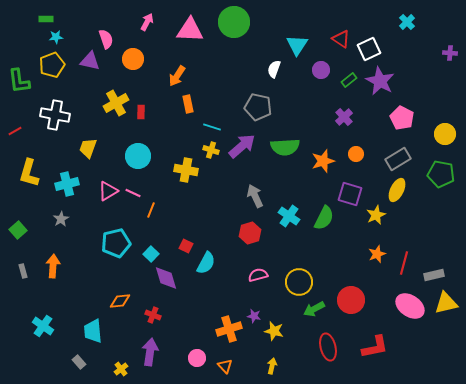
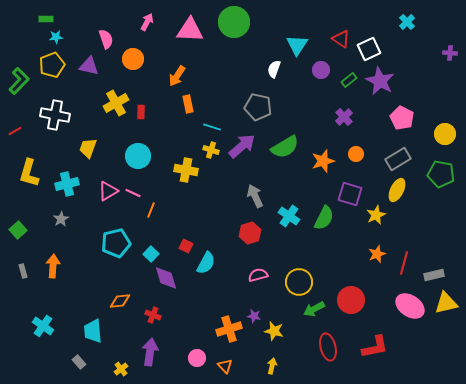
purple triangle at (90, 61): moved 1 px left, 5 px down
green L-shape at (19, 81): rotated 128 degrees counterclockwise
green semicircle at (285, 147): rotated 28 degrees counterclockwise
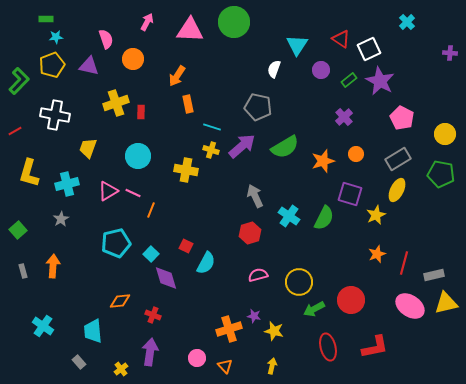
yellow cross at (116, 103): rotated 10 degrees clockwise
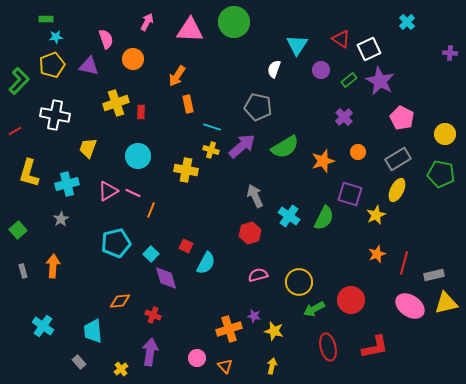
orange circle at (356, 154): moved 2 px right, 2 px up
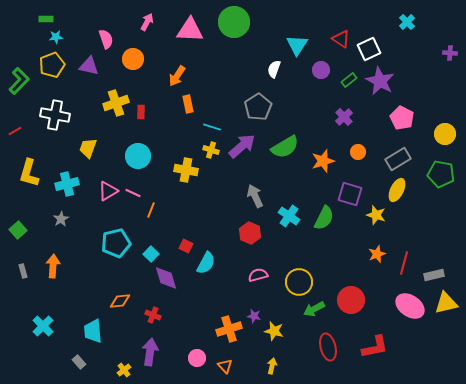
gray pentagon at (258, 107): rotated 28 degrees clockwise
yellow star at (376, 215): rotated 30 degrees counterclockwise
red hexagon at (250, 233): rotated 20 degrees counterclockwise
cyan cross at (43, 326): rotated 10 degrees clockwise
yellow cross at (121, 369): moved 3 px right, 1 px down
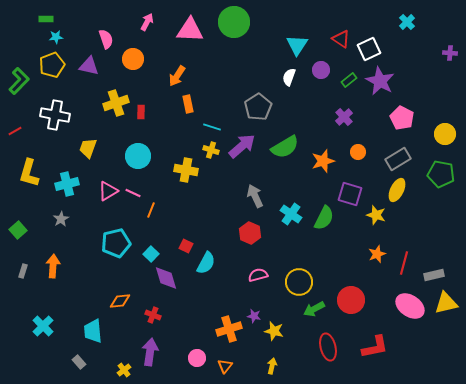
white semicircle at (274, 69): moved 15 px right, 8 px down
cyan cross at (289, 216): moved 2 px right, 2 px up
gray rectangle at (23, 271): rotated 32 degrees clockwise
orange triangle at (225, 366): rotated 21 degrees clockwise
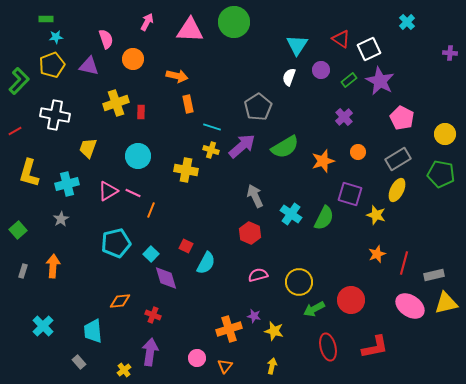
orange arrow at (177, 76): rotated 110 degrees counterclockwise
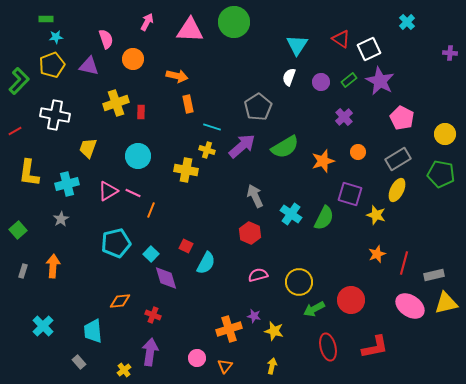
purple circle at (321, 70): moved 12 px down
yellow cross at (211, 150): moved 4 px left
yellow L-shape at (29, 173): rotated 8 degrees counterclockwise
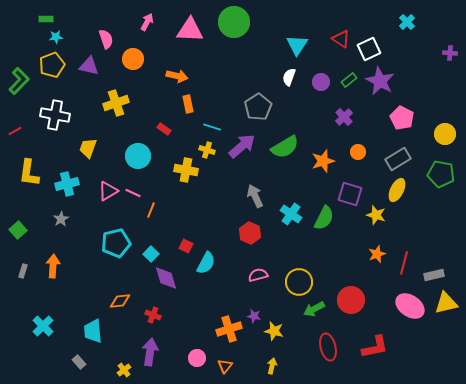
red rectangle at (141, 112): moved 23 px right, 17 px down; rotated 56 degrees counterclockwise
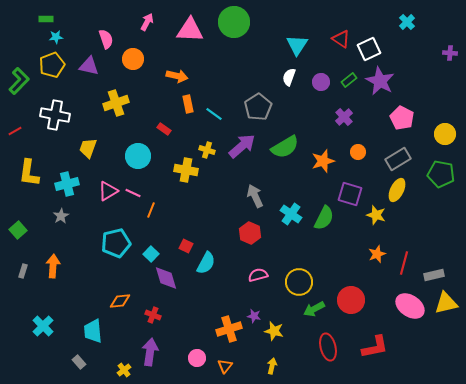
cyan line at (212, 127): moved 2 px right, 13 px up; rotated 18 degrees clockwise
gray star at (61, 219): moved 3 px up
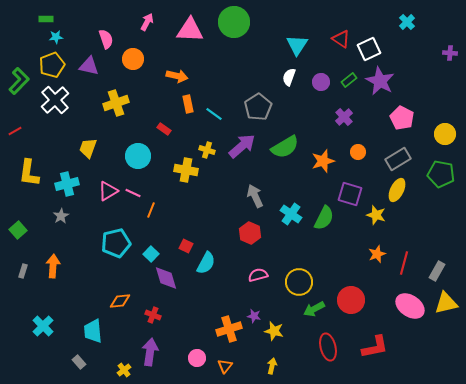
white cross at (55, 115): moved 15 px up; rotated 36 degrees clockwise
gray rectangle at (434, 275): moved 3 px right, 4 px up; rotated 48 degrees counterclockwise
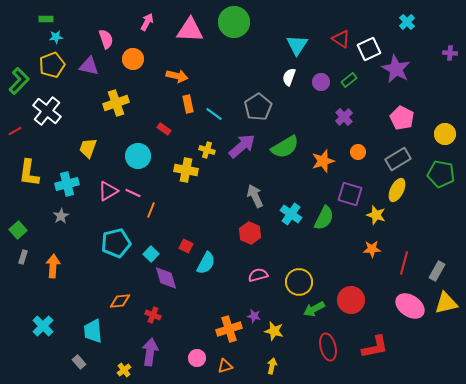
purple star at (380, 81): moved 16 px right, 12 px up
white cross at (55, 100): moved 8 px left, 11 px down; rotated 8 degrees counterclockwise
orange star at (377, 254): moved 5 px left, 5 px up; rotated 18 degrees clockwise
gray rectangle at (23, 271): moved 14 px up
orange triangle at (225, 366): rotated 35 degrees clockwise
